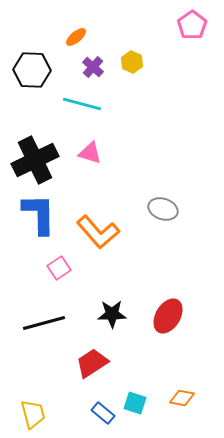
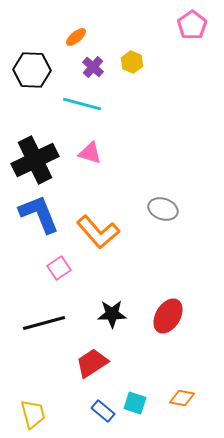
blue L-shape: rotated 21 degrees counterclockwise
blue rectangle: moved 2 px up
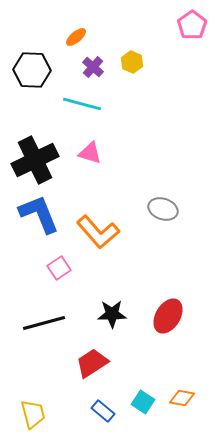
cyan square: moved 8 px right, 1 px up; rotated 15 degrees clockwise
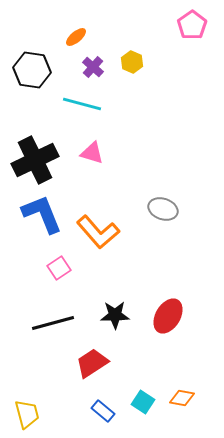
black hexagon: rotated 6 degrees clockwise
pink triangle: moved 2 px right
blue L-shape: moved 3 px right
black star: moved 3 px right, 1 px down
black line: moved 9 px right
yellow trapezoid: moved 6 px left
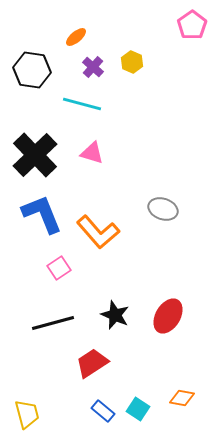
black cross: moved 5 px up; rotated 18 degrees counterclockwise
black star: rotated 24 degrees clockwise
cyan square: moved 5 px left, 7 px down
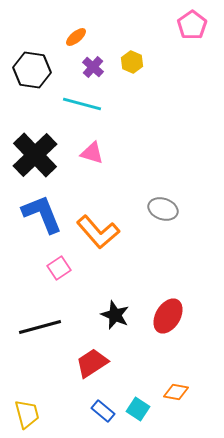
black line: moved 13 px left, 4 px down
orange diamond: moved 6 px left, 6 px up
